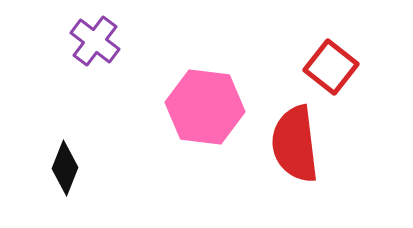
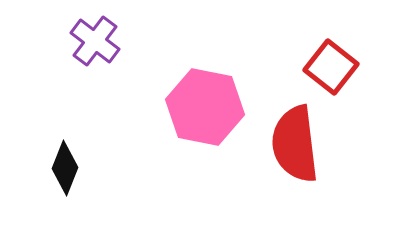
pink hexagon: rotated 4 degrees clockwise
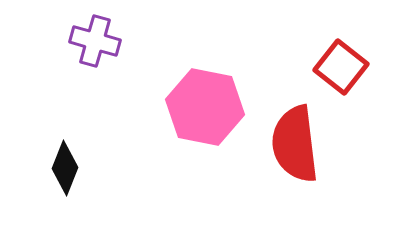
purple cross: rotated 21 degrees counterclockwise
red square: moved 10 px right
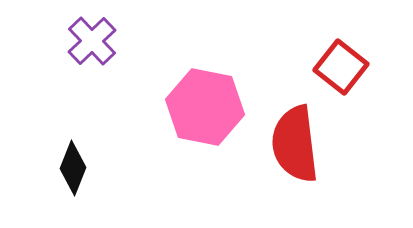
purple cross: moved 3 px left; rotated 30 degrees clockwise
black diamond: moved 8 px right
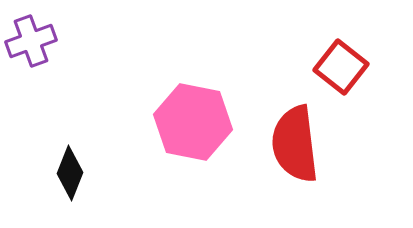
purple cross: moved 61 px left; rotated 24 degrees clockwise
pink hexagon: moved 12 px left, 15 px down
black diamond: moved 3 px left, 5 px down
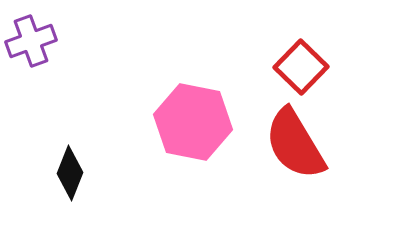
red square: moved 40 px left; rotated 6 degrees clockwise
red semicircle: rotated 24 degrees counterclockwise
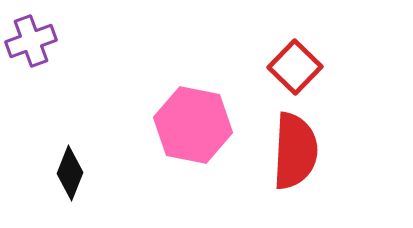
red square: moved 6 px left
pink hexagon: moved 3 px down
red semicircle: moved 7 px down; rotated 146 degrees counterclockwise
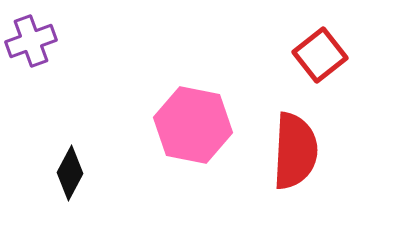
red square: moved 25 px right, 12 px up; rotated 8 degrees clockwise
black diamond: rotated 6 degrees clockwise
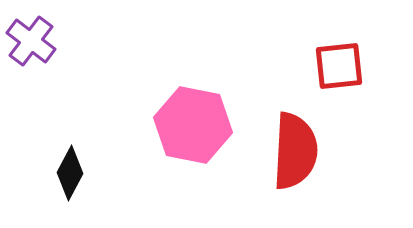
purple cross: rotated 33 degrees counterclockwise
red square: moved 19 px right, 11 px down; rotated 32 degrees clockwise
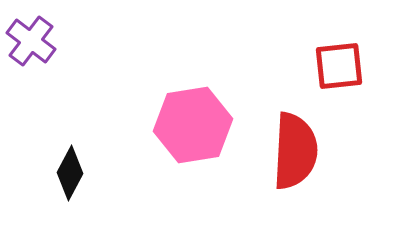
pink hexagon: rotated 20 degrees counterclockwise
